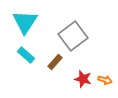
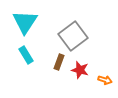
cyan rectangle: rotated 18 degrees clockwise
brown rectangle: moved 4 px right; rotated 21 degrees counterclockwise
red star: moved 3 px left, 9 px up
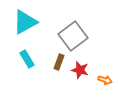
cyan triangle: rotated 28 degrees clockwise
cyan rectangle: moved 1 px right, 4 px down
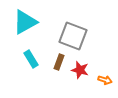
gray square: rotated 32 degrees counterclockwise
cyan rectangle: moved 4 px right
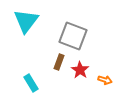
cyan triangle: moved 1 px right, 1 px up; rotated 24 degrees counterclockwise
cyan rectangle: moved 24 px down
red star: rotated 18 degrees clockwise
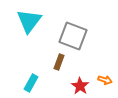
cyan triangle: moved 3 px right
red star: moved 16 px down
cyan rectangle: rotated 60 degrees clockwise
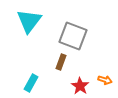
brown rectangle: moved 2 px right
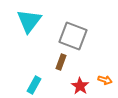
cyan rectangle: moved 3 px right, 2 px down
